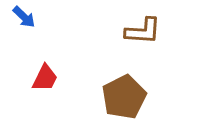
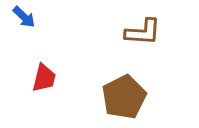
brown L-shape: moved 1 px down
red trapezoid: moved 1 px left; rotated 12 degrees counterclockwise
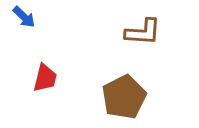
red trapezoid: moved 1 px right
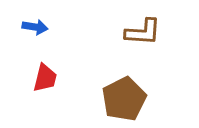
blue arrow: moved 11 px right, 10 px down; rotated 35 degrees counterclockwise
brown pentagon: moved 2 px down
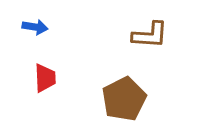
brown L-shape: moved 7 px right, 3 px down
red trapezoid: rotated 16 degrees counterclockwise
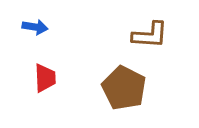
brown pentagon: moved 11 px up; rotated 18 degrees counterclockwise
